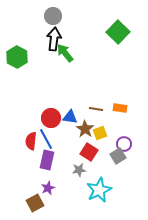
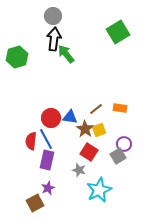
green square: rotated 15 degrees clockwise
green arrow: moved 1 px right, 1 px down
green hexagon: rotated 15 degrees clockwise
brown line: rotated 48 degrees counterclockwise
yellow square: moved 1 px left, 3 px up
gray star: rotated 24 degrees clockwise
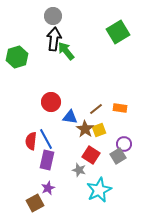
green arrow: moved 3 px up
red circle: moved 16 px up
red square: moved 2 px right, 3 px down
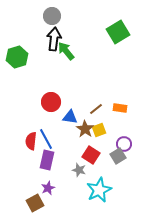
gray circle: moved 1 px left
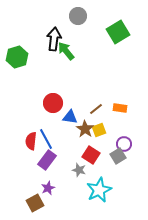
gray circle: moved 26 px right
red circle: moved 2 px right, 1 px down
purple rectangle: rotated 24 degrees clockwise
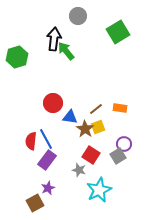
yellow square: moved 1 px left, 3 px up
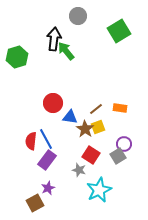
green square: moved 1 px right, 1 px up
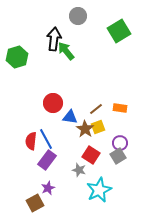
purple circle: moved 4 px left, 1 px up
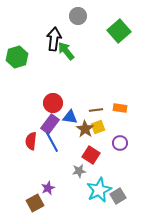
green square: rotated 10 degrees counterclockwise
brown line: moved 1 px down; rotated 32 degrees clockwise
blue line: moved 6 px right, 3 px down
gray square: moved 40 px down
purple rectangle: moved 3 px right, 36 px up
gray star: moved 1 px down; rotated 24 degrees counterclockwise
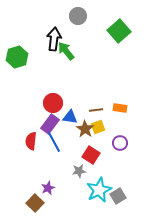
blue line: moved 2 px right
brown square: rotated 18 degrees counterclockwise
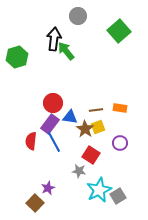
gray star: rotated 16 degrees clockwise
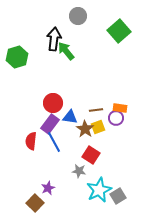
purple circle: moved 4 px left, 25 px up
